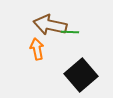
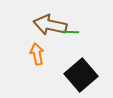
orange arrow: moved 5 px down
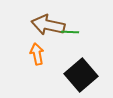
brown arrow: moved 2 px left
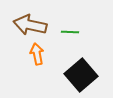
brown arrow: moved 18 px left
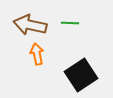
green line: moved 9 px up
black square: rotated 8 degrees clockwise
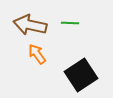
orange arrow: rotated 25 degrees counterclockwise
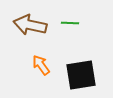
orange arrow: moved 4 px right, 11 px down
black square: rotated 24 degrees clockwise
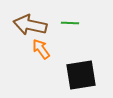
orange arrow: moved 16 px up
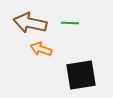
brown arrow: moved 2 px up
orange arrow: rotated 35 degrees counterclockwise
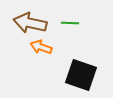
orange arrow: moved 2 px up
black square: rotated 28 degrees clockwise
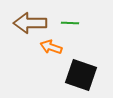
brown arrow: rotated 12 degrees counterclockwise
orange arrow: moved 10 px right
